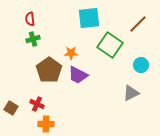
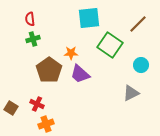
purple trapezoid: moved 2 px right, 1 px up; rotated 15 degrees clockwise
orange cross: rotated 21 degrees counterclockwise
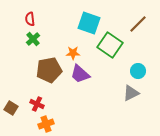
cyan square: moved 5 px down; rotated 25 degrees clockwise
green cross: rotated 24 degrees counterclockwise
orange star: moved 2 px right
cyan circle: moved 3 px left, 6 px down
brown pentagon: rotated 25 degrees clockwise
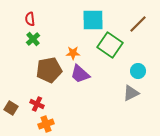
cyan square: moved 4 px right, 3 px up; rotated 20 degrees counterclockwise
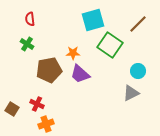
cyan square: rotated 15 degrees counterclockwise
green cross: moved 6 px left, 5 px down; rotated 16 degrees counterclockwise
brown square: moved 1 px right, 1 px down
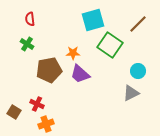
brown square: moved 2 px right, 3 px down
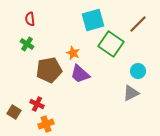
green square: moved 1 px right, 1 px up
orange star: rotated 24 degrees clockwise
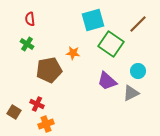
orange star: rotated 16 degrees counterclockwise
purple trapezoid: moved 27 px right, 7 px down
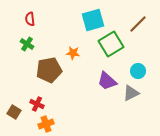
green square: rotated 25 degrees clockwise
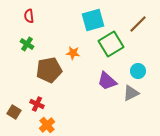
red semicircle: moved 1 px left, 3 px up
orange cross: moved 1 px right, 1 px down; rotated 21 degrees counterclockwise
